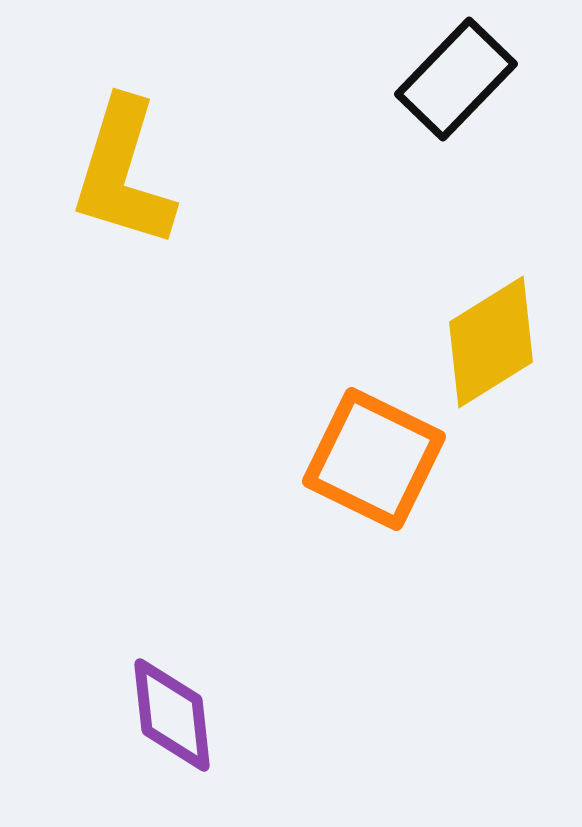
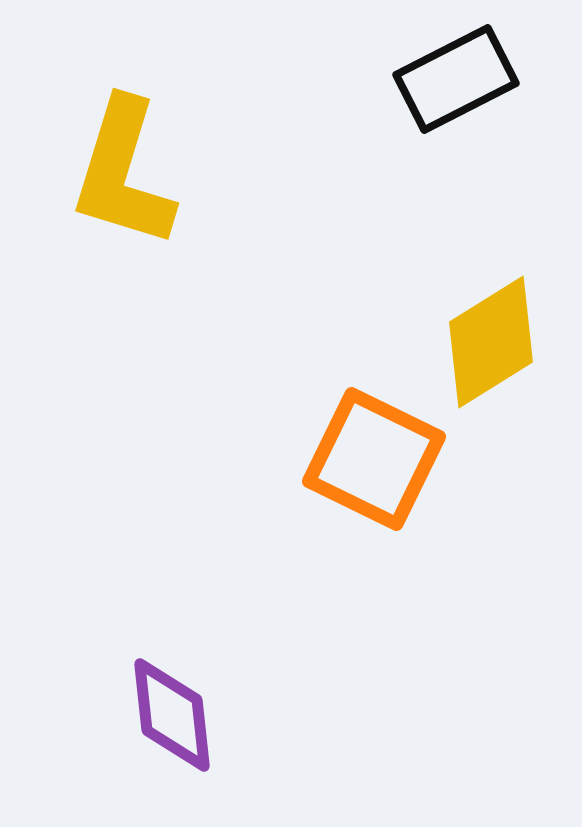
black rectangle: rotated 19 degrees clockwise
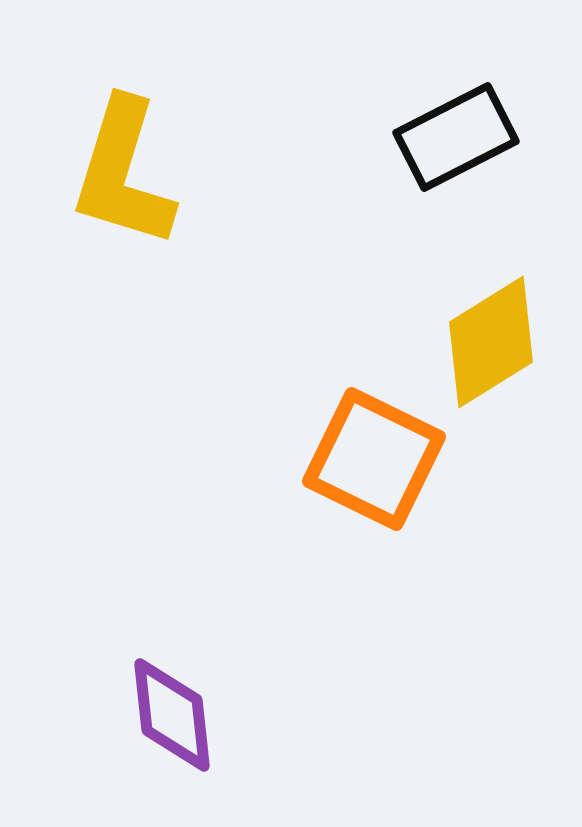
black rectangle: moved 58 px down
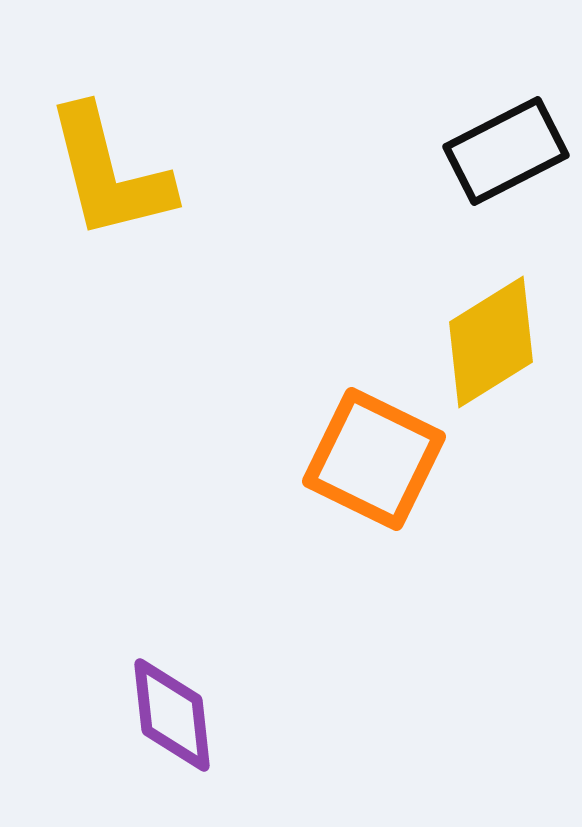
black rectangle: moved 50 px right, 14 px down
yellow L-shape: moved 14 px left; rotated 31 degrees counterclockwise
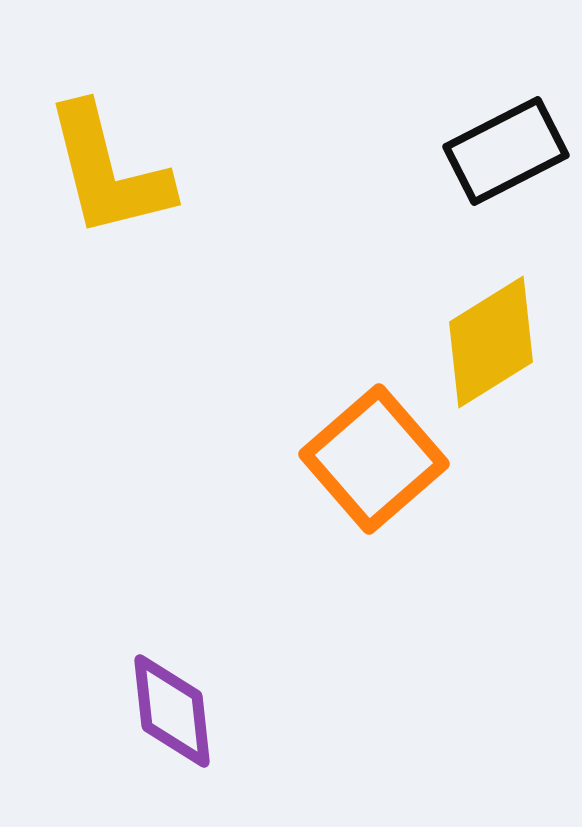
yellow L-shape: moved 1 px left, 2 px up
orange square: rotated 23 degrees clockwise
purple diamond: moved 4 px up
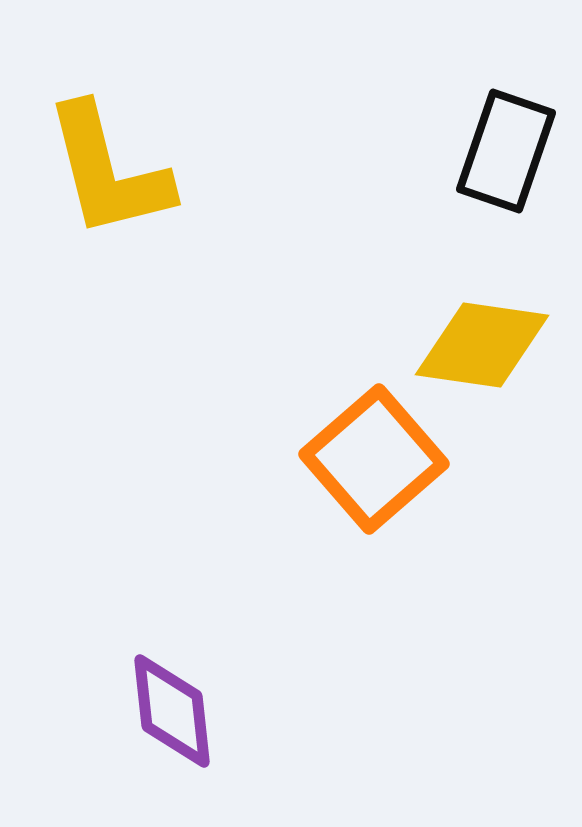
black rectangle: rotated 44 degrees counterclockwise
yellow diamond: moved 9 px left, 3 px down; rotated 40 degrees clockwise
